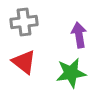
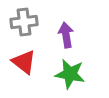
purple arrow: moved 13 px left
green star: moved 1 px left, 1 px down; rotated 20 degrees clockwise
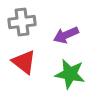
gray cross: moved 2 px left
purple arrow: rotated 105 degrees counterclockwise
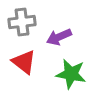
purple arrow: moved 7 px left, 2 px down
green star: moved 1 px right
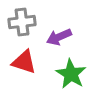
red triangle: rotated 20 degrees counterclockwise
green star: rotated 20 degrees clockwise
